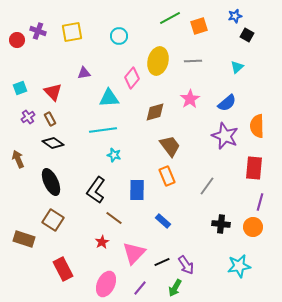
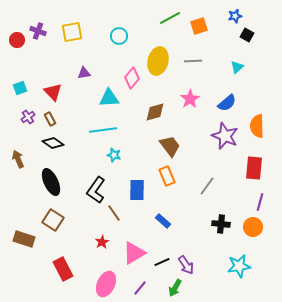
brown line at (114, 218): moved 5 px up; rotated 18 degrees clockwise
pink triangle at (134, 253): rotated 15 degrees clockwise
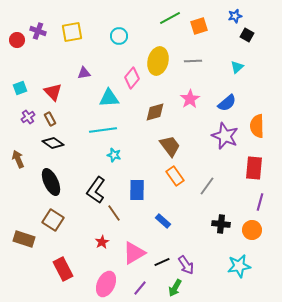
orange rectangle at (167, 176): moved 8 px right; rotated 12 degrees counterclockwise
orange circle at (253, 227): moved 1 px left, 3 px down
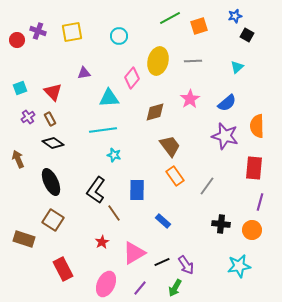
purple star at (225, 136): rotated 8 degrees counterclockwise
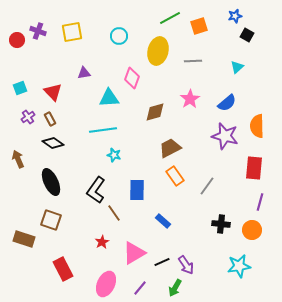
yellow ellipse at (158, 61): moved 10 px up
pink diamond at (132, 78): rotated 20 degrees counterclockwise
brown trapezoid at (170, 146): moved 2 px down; rotated 80 degrees counterclockwise
brown square at (53, 220): moved 2 px left; rotated 15 degrees counterclockwise
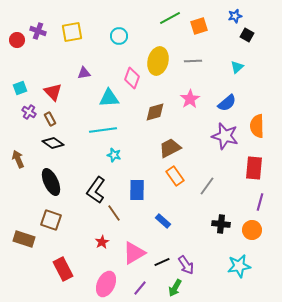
yellow ellipse at (158, 51): moved 10 px down
purple cross at (28, 117): moved 1 px right, 5 px up; rotated 24 degrees counterclockwise
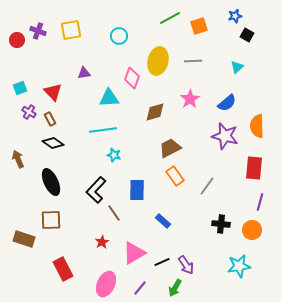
yellow square at (72, 32): moved 1 px left, 2 px up
black L-shape at (96, 190): rotated 8 degrees clockwise
brown square at (51, 220): rotated 20 degrees counterclockwise
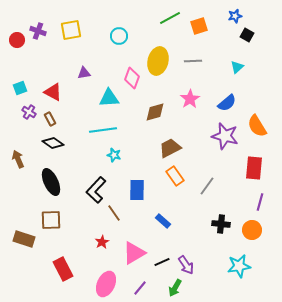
red triangle at (53, 92): rotated 18 degrees counterclockwise
orange semicircle at (257, 126): rotated 30 degrees counterclockwise
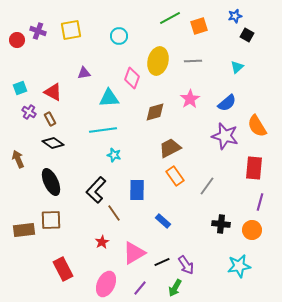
brown rectangle at (24, 239): moved 9 px up; rotated 25 degrees counterclockwise
